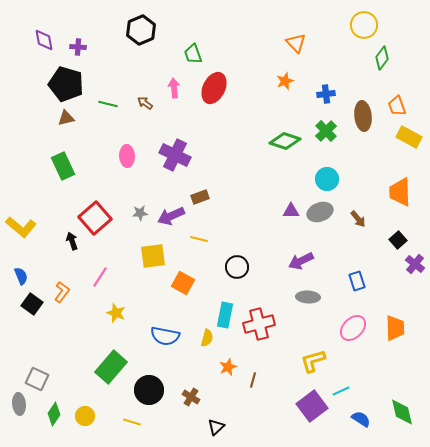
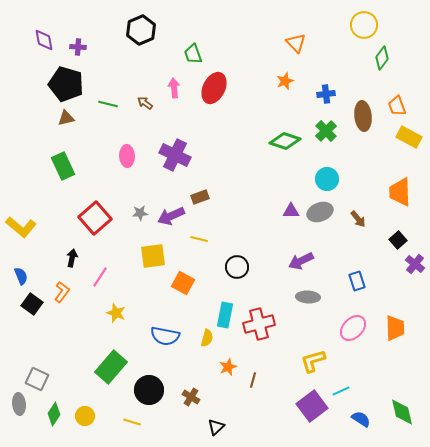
black arrow at (72, 241): moved 17 px down; rotated 30 degrees clockwise
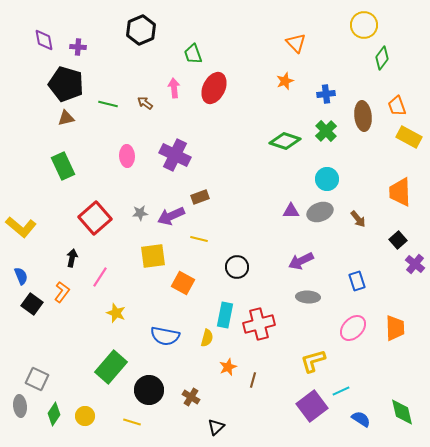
gray ellipse at (19, 404): moved 1 px right, 2 px down
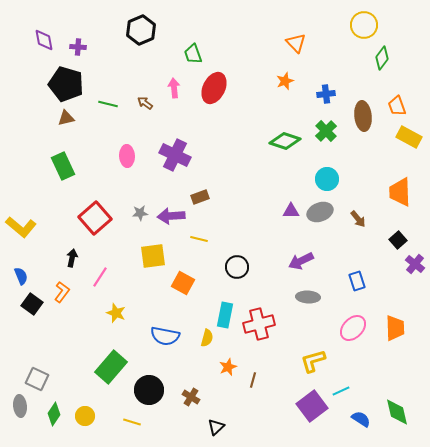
purple arrow at (171, 216): rotated 20 degrees clockwise
green diamond at (402, 412): moved 5 px left
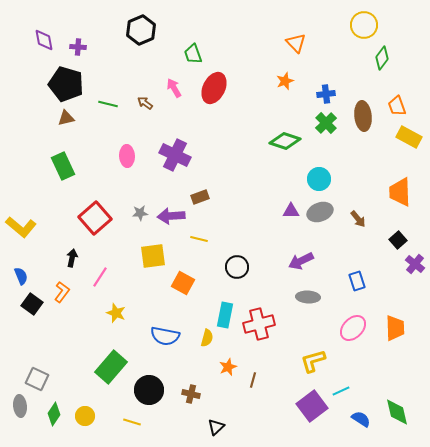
pink arrow at (174, 88): rotated 24 degrees counterclockwise
green cross at (326, 131): moved 8 px up
cyan circle at (327, 179): moved 8 px left
brown cross at (191, 397): moved 3 px up; rotated 18 degrees counterclockwise
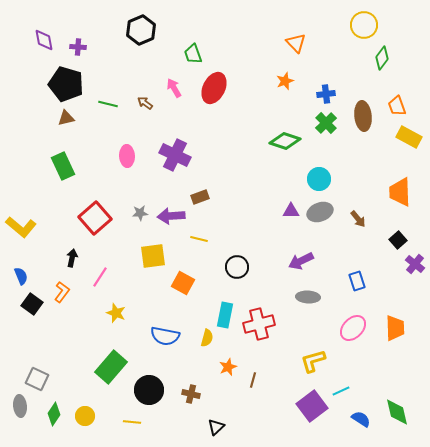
yellow line at (132, 422): rotated 12 degrees counterclockwise
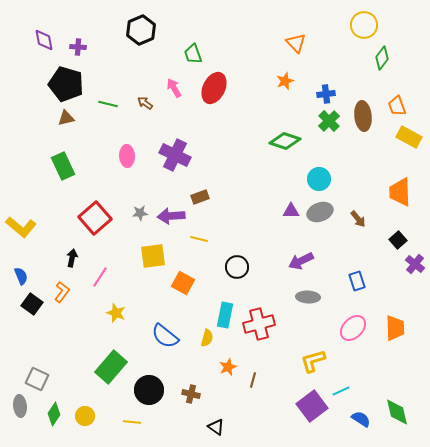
green cross at (326, 123): moved 3 px right, 2 px up
blue semicircle at (165, 336): rotated 28 degrees clockwise
black triangle at (216, 427): rotated 42 degrees counterclockwise
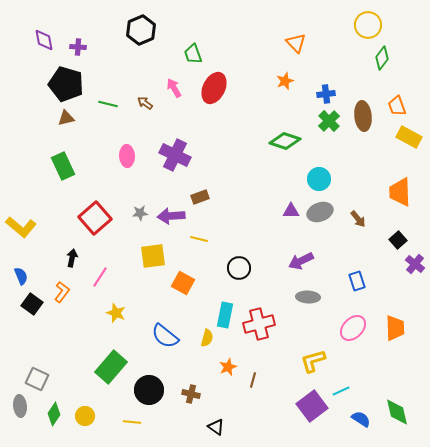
yellow circle at (364, 25): moved 4 px right
black circle at (237, 267): moved 2 px right, 1 px down
